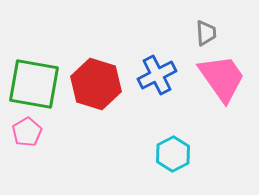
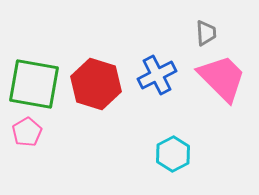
pink trapezoid: rotated 10 degrees counterclockwise
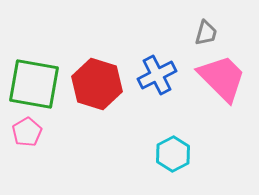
gray trapezoid: rotated 20 degrees clockwise
red hexagon: moved 1 px right
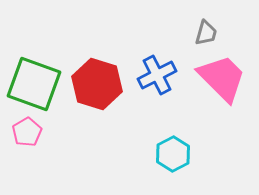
green square: rotated 10 degrees clockwise
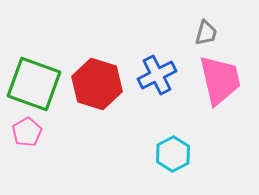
pink trapezoid: moved 2 px left, 2 px down; rotated 32 degrees clockwise
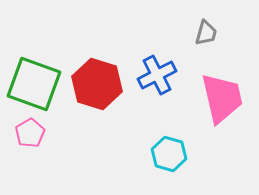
pink trapezoid: moved 2 px right, 18 px down
pink pentagon: moved 3 px right, 1 px down
cyan hexagon: moved 4 px left; rotated 16 degrees counterclockwise
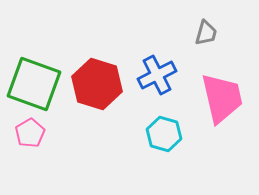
cyan hexagon: moved 5 px left, 20 px up
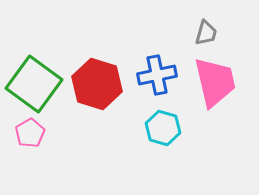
blue cross: rotated 15 degrees clockwise
green square: rotated 16 degrees clockwise
pink trapezoid: moved 7 px left, 16 px up
cyan hexagon: moved 1 px left, 6 px up
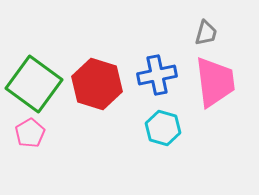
pink trapezoid: rotated 6 degrees clockwise
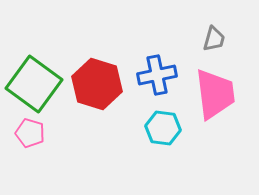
gray trapezoid: moved 8 px right, 6 px down
pink trapezoid: moved 12 px down
cyan hexagon: rotated 8 degrees counterclockwise
pink pentagon: rotated 24 degrees counterclockwise
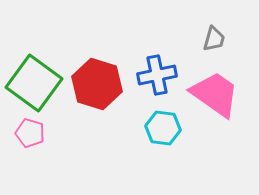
green square: moved 1 px up
pink trapezoid: rotated 48 degrees counterclockwise
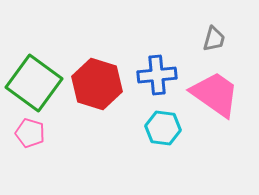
blue cross: rotated 6 degrees clockwise
